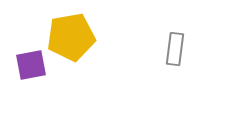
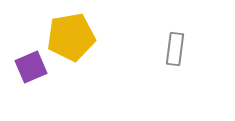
purple square: moved 2 px down; rotated 12 degrees counterclockwise
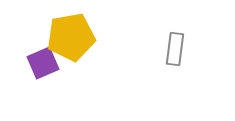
purple square: moved 12 px right, 4 px up
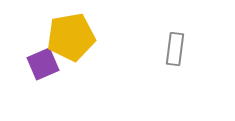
purple square: moved 1 px down
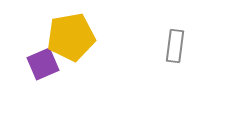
gray rectangle: moved 3 px up
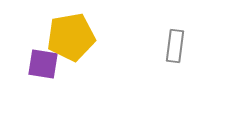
purple square: rotated 32 degrees clockwise
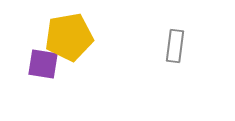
yellow pentagon: moved 2 px left
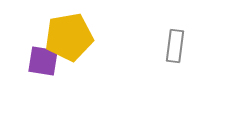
purple square: moved 3 px up
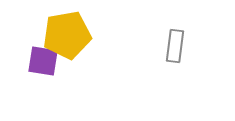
yellow pentagon: moved 2 px left, 2 px up
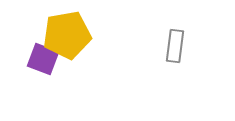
purple square: moved 2 px up; rotated 12 degrees clockwise
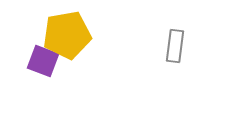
purple square: moved 2 px down
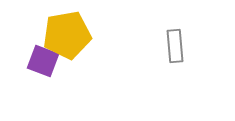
gray rectangle: rotated 12 degrees counterclockwise
